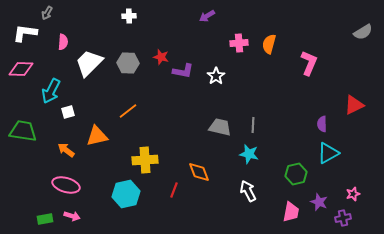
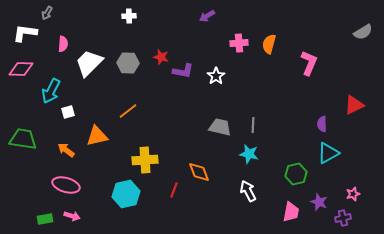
pink semicircle: moved 2 px down
green trapezoid: moved 8 px down
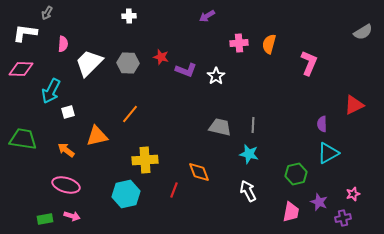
purple L-shape: moved 3 px right, 1 px up; rotated 10 degrees clockwise
orange line: moved 2 px right, 3 px down; rotated 12 degrees counterclockwise
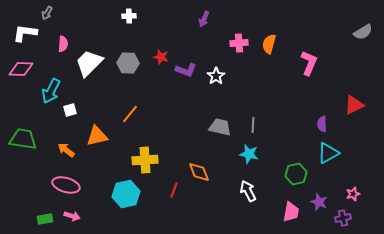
purple arrow: moved 3 px left, 3 px down; rotated 35 degrees counterclockwise
white square: moved 2 px right, 2 px up
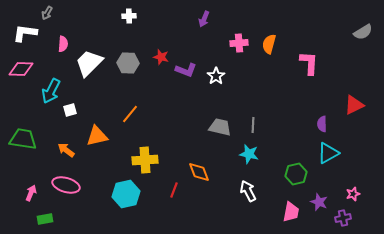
pink L-shape: rotated 20 degrees counterclockwise
pink arrow: moved 41 px left, 23 px up; rotated 84 degrees counterclockwise
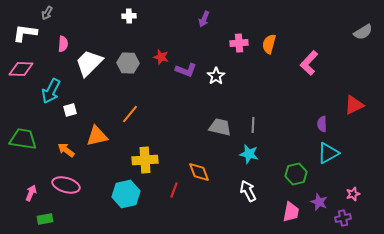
pink L-shape: rotated 140 degrees counterclockwise
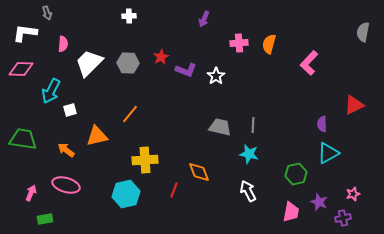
gray arrow: rotated 48 degrees counterclockwise
gray semicircle: rotated 132 degrees clockwise
red star: rotated 28 degrees clockwise
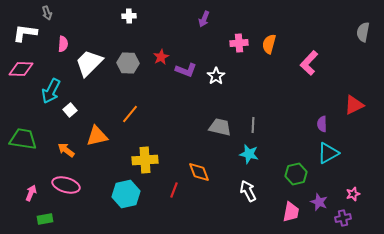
white square: rotated 24 degrees counterclockwise
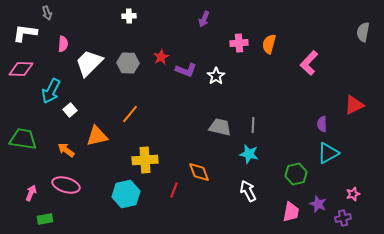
purple star: moved 1 px left, 2 px down
